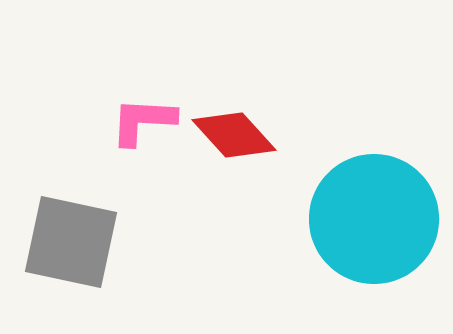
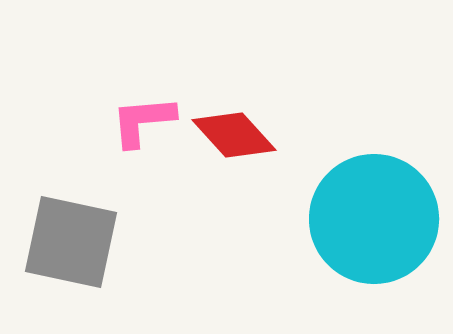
pink L-shape: rotated 8 degrees counterclockwise
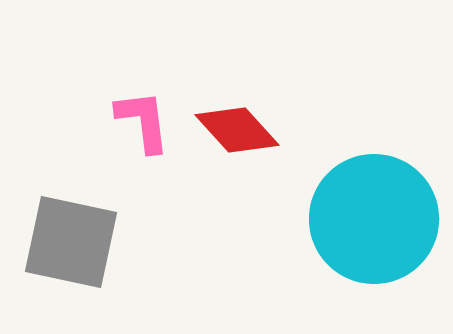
pink L-shape: rotated 88 degrees clockwise
red diamond: moved 3 px right, 5 px up
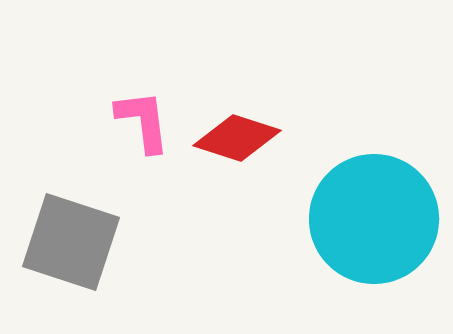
red diamond: moved 8 px down; rotated 30 degrees counterclockwise
gray square: rotated 6 degrees clockwise
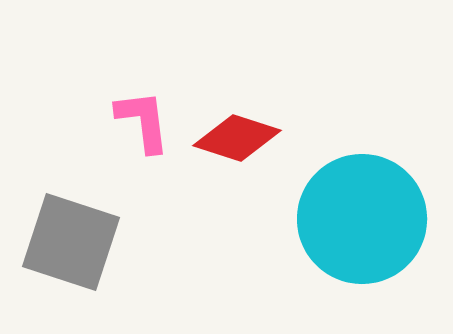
cyan circle: moved 12 px left
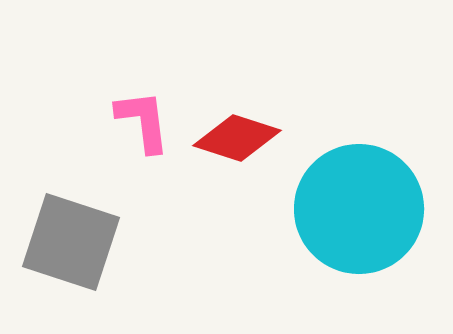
cyan circle: moved 3 px left, 10 px up
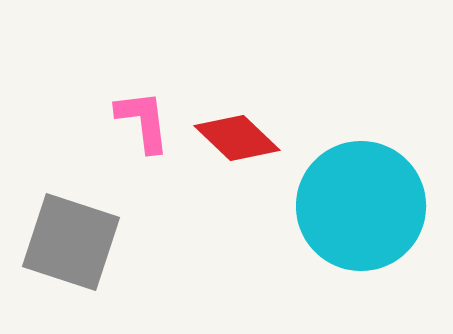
red diamond: rotated 26 degrees clockwise
cyan circle: moved 2 px right, 3 px up
